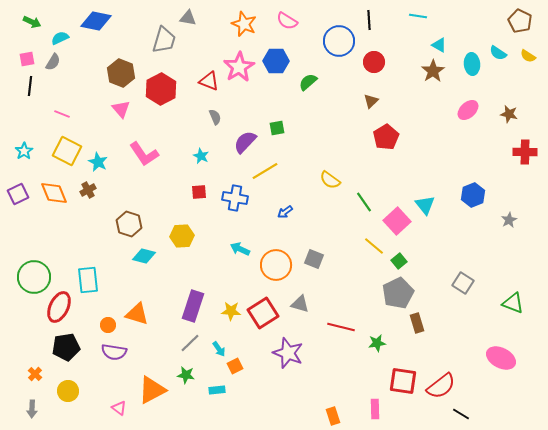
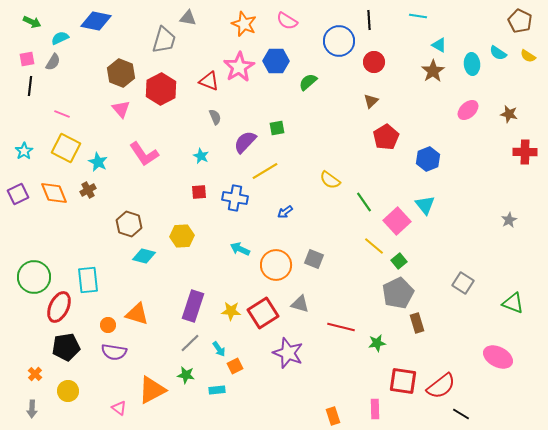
yellow square at (67, 151): moved 1 px left, 3 px up
blue hexagon at (473, 195): moved 45 px left, 36 px up
pink ellipse at (501, 358): moved 3 px left, 1 px up
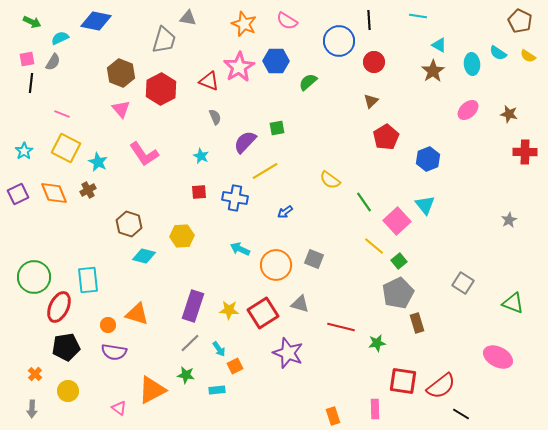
black line at (30, 86): moved 1 px right, 3 px up
yellow star at (231, 311): moved 2 px left, 1 px up
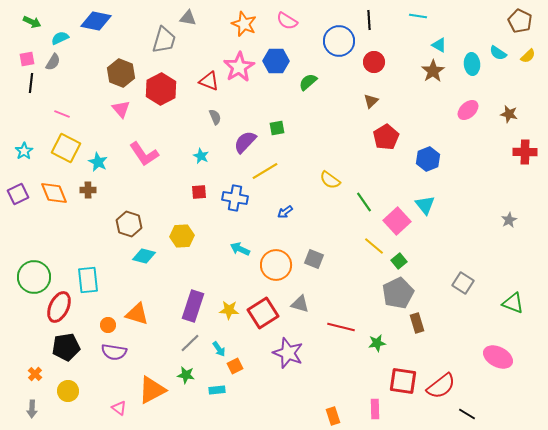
yellow semicircle at (528, 56): rotated 77 degrees counterclockwise
brown cross at (88, 190): rotated 28 degrees clockwise
black line at (461, 414): moved 6 px right
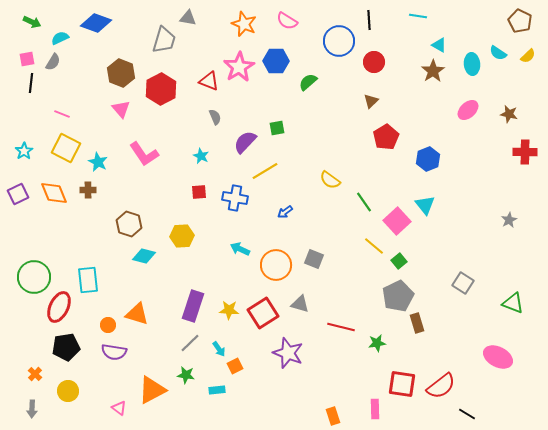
blue diamond at (96, 21): moved 2 px down; rotated 8 degrees clockwise
gray pentagon at (398, 293): moved 3 px down
red square at (403, 381): moved 1 px left, 3 px down
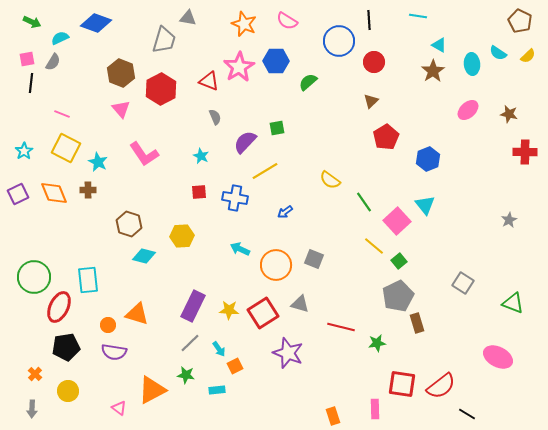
purple rectangle at (193, 306): rotated 8 degrees clockwise
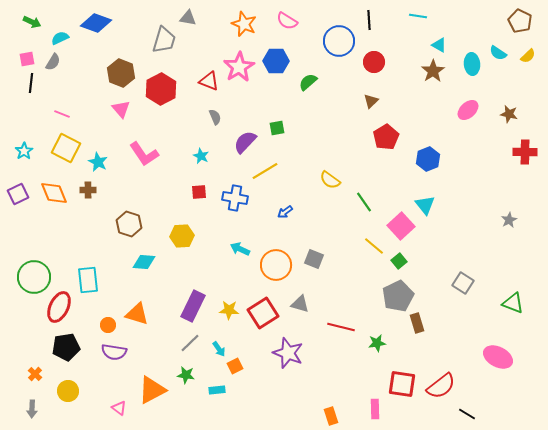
pink square at (397, 221): moved 4 px right, 5 px down
cyan diamond at (144, 256): moved 6 px down; rotated 10 degrees counterclockwise
orange rectangle at (333, 416): moved 2 px left
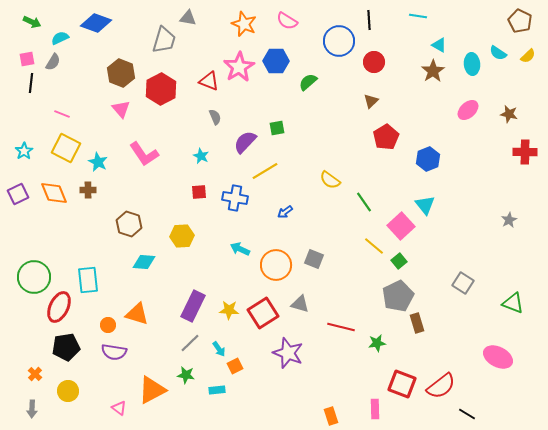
red square at (402, 384): rotated 12 degrees clockwise
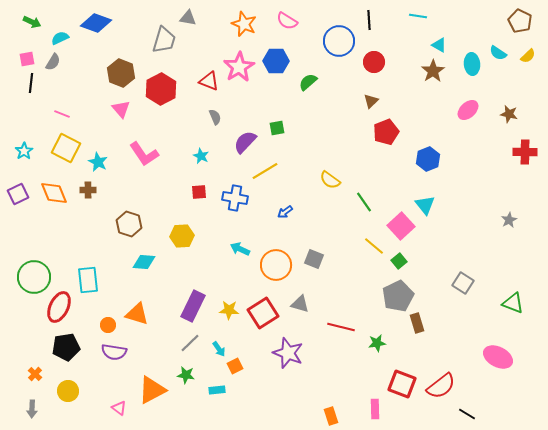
red pentagon at (386, 137): moved 5 px up; rotated 10 degrees clockwise
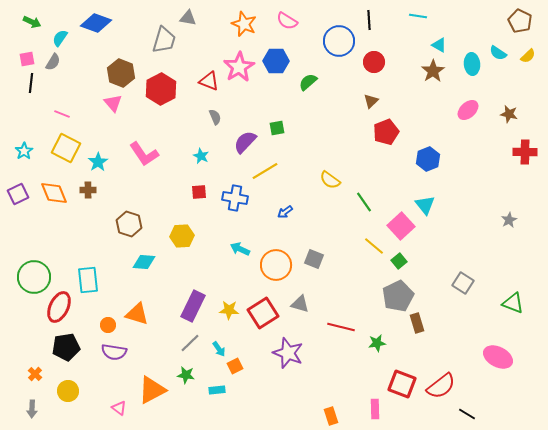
cyan semicircle at (60, 38): rotated 30 degrees counterclockwise
pink triangle at (121, 109): moved 8 px left, 6 px up
cyan star at (98, 162): rotated 12 degrees clockwise
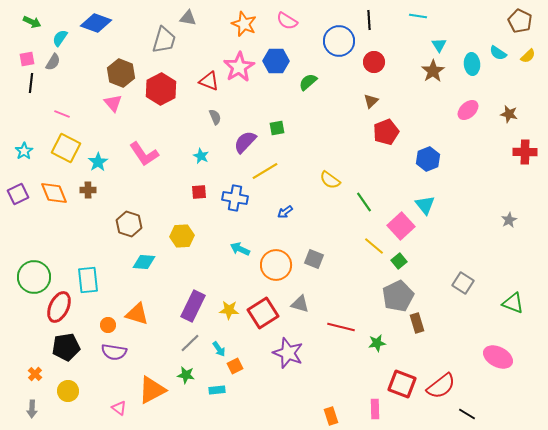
cyan triangle at (439, 45): rotated 28 degrees clockwise
